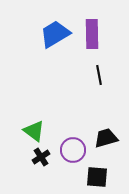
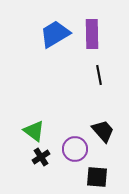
black trapezoid: moved 3 px left, 7 px up; rotated 65 degrees clockwise
purple circle: moved 2 px right, 1 px up
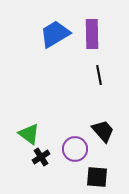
green triangle: moved 5 px left, 3 px down
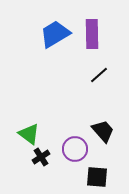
black line: rotated 60 degrees clockwise
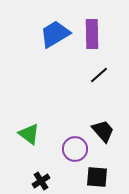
black cross: moved 24 px down
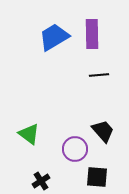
blue trapezoid: moved 1 px left, 3 px down
black line: rotated 36 degrees clockwise
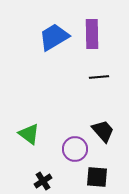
black line: moved 2 px down
black cross: moved 2 px right
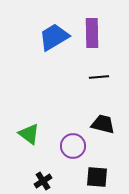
purple rectangle: moved 1 px up
black trapezoid: moved 7 px up; rotated 35 degrees counterclockwise
purple circle: moved 2 px left, 3 px up
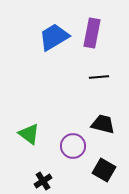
purple rectangle: rotated 12 degrees clockwise
black square: moved 7 px right, 7 px up; rotated 25 degrees clockwise
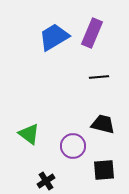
purple rectangle: rotated 12 degrees clockwise
black square: rotated 35 degrees counterclockwise
black cross: moved 3 px right
